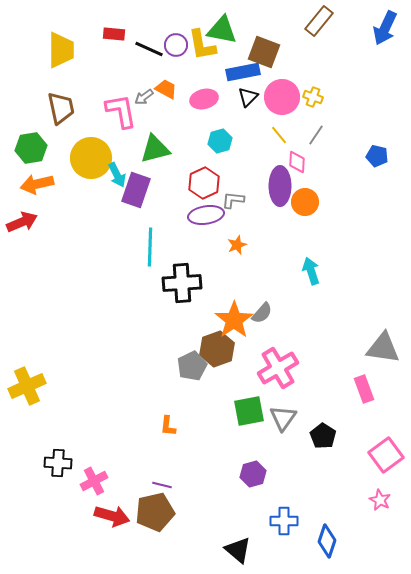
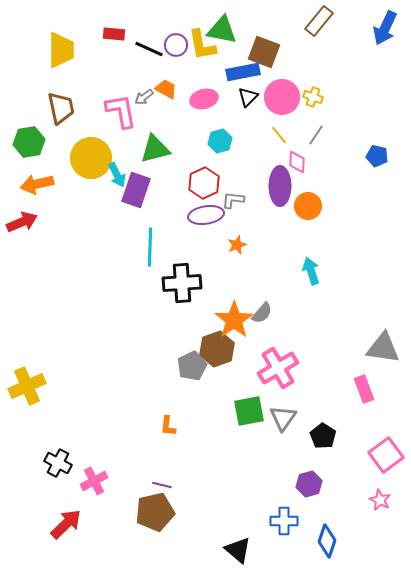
green hexagon at (31, 148): moved 2 px left, 6 px up
orange circle at (305, 202): moved 3 px right, 4 px down
black cross at (58, 463): rotated 24 degrees clockwise
purple hexagon at (253, 474): moved 56 px right, 10 px down
red arrow at (112, 516): moved 46 px left, 8 px down; rotated 60 degrees counterclockwise
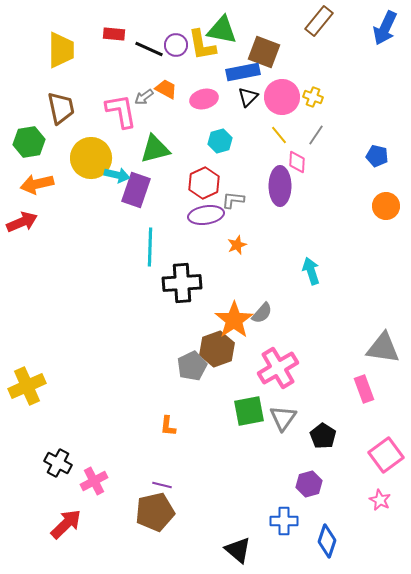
cyan arrow at (117, 175): rotated 50 degrees counterclockwise
orange circle at (308, 206): moved 78 px right
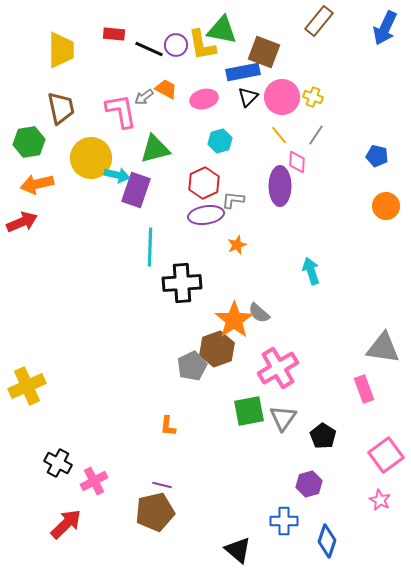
gray semicircle at (262, 313): moved 3 px left; rotated 90 degrees clockwise
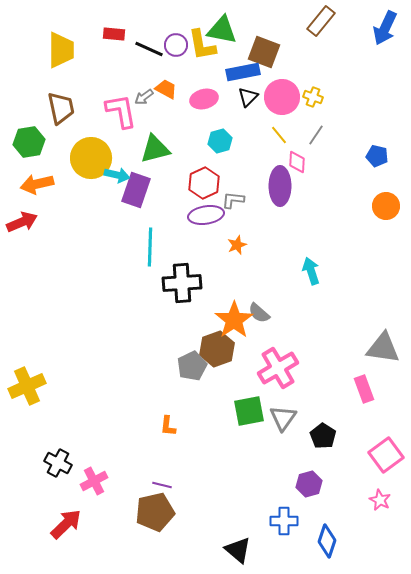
brown rectangle at (319, 21): moved 2 px right
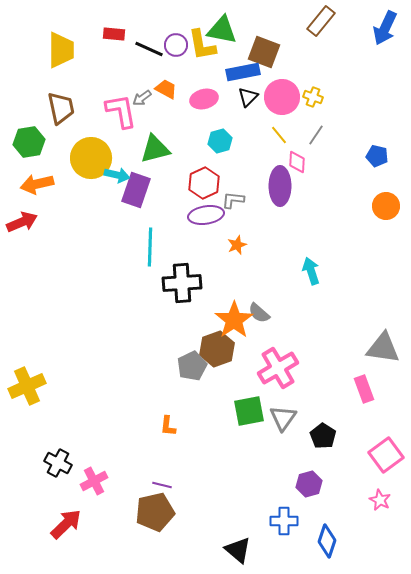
gray arrow at (144, 97): moved 2 px left, 1 px down
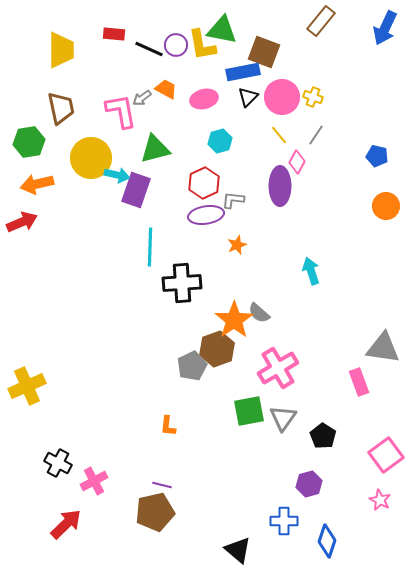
pink diamond at (297, 162): rotated 25 degrees clockwise
pink rectangle at (364, 389): moved 5 px left, 7 px up
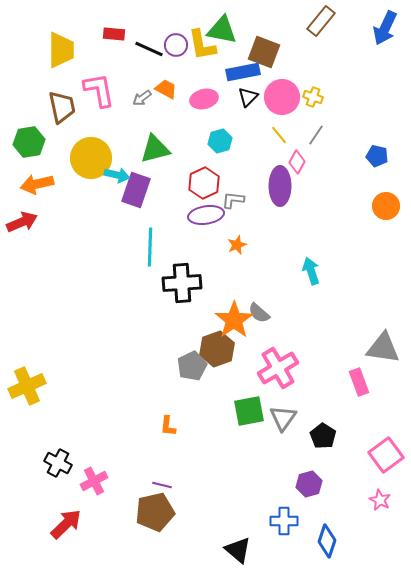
brown trapezoid at (61, 108): moved 1 px right, 1 px up
pink L-shape at (121, 111): moved 22 px left, 21 px up
